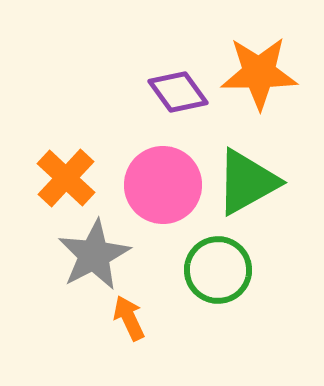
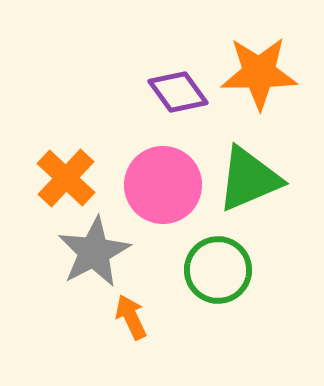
green triangle: moved 2 px right, 3 px up; rotated 6 degrees clockwise
gray star: moved 3 px up
orange arrow: moved 2 px right, 1 px up
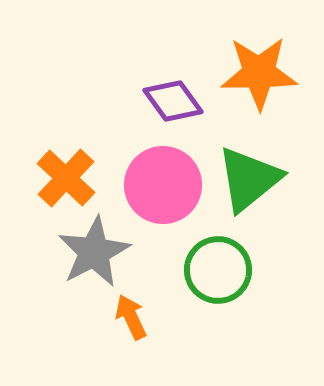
purple diamond: moved 5 px left, 9 px down
green triangle: rotated 16 degrees counterclockwise
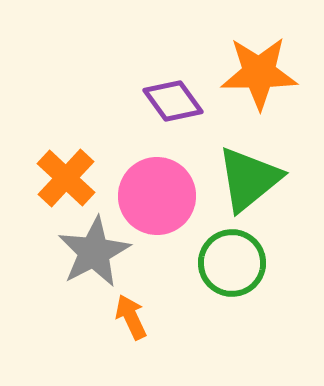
pink circle: moved 6 px left, 11 px down
green circle: moved 14 px right, 7 px up
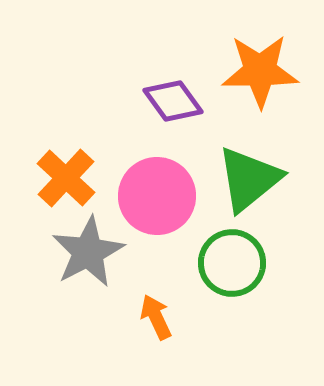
orange star: moved 1 px right, 2 px up
gray star: moved 6 px left
orange arrow: moved 25 px right
